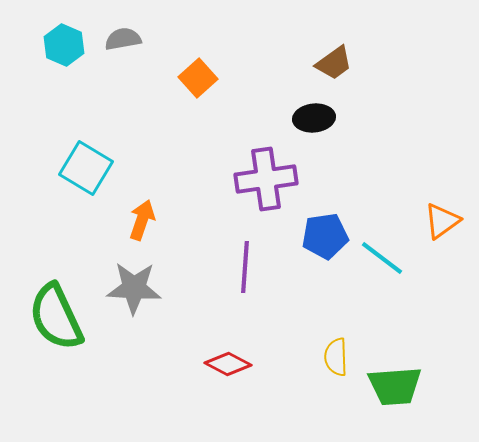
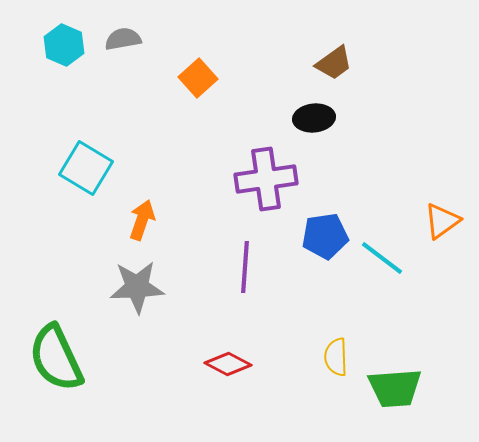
gray star: moved 3 px right, 1 px up; rotated 6 degrees counterclockwise
green semicircle: moved 41 px down
green trapezoid: moved 2 px down
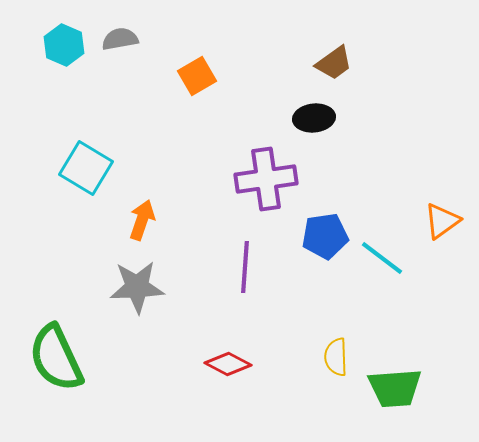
gray semicircle: moved 3 px left
orange square: moved 1 px left, 2 px up; rotated 12 degrees clockwise
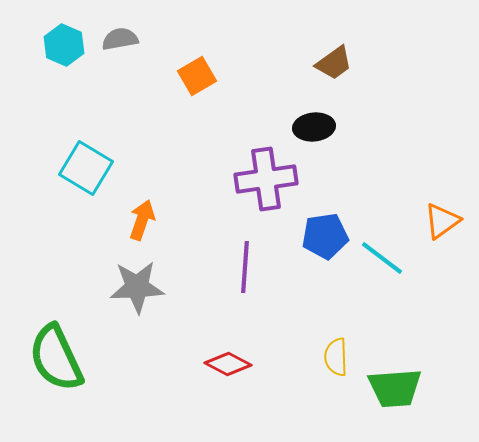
black ellipse: moved 9 px down
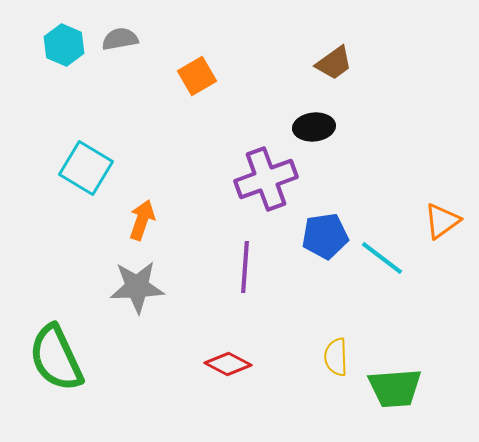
purple cross: rotated 12 degrees counterclockwise
